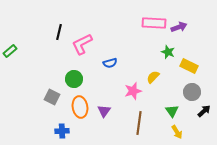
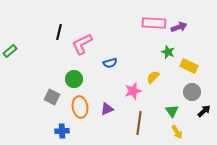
purple triangle: moved 3 px right, 2 px up; rotated 32 degrees clockwise
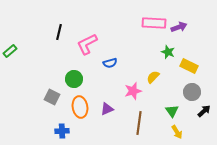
pink L-shape: moved 5 px right
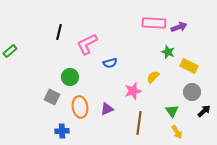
green circle: moved 4 px left, 2 px up
